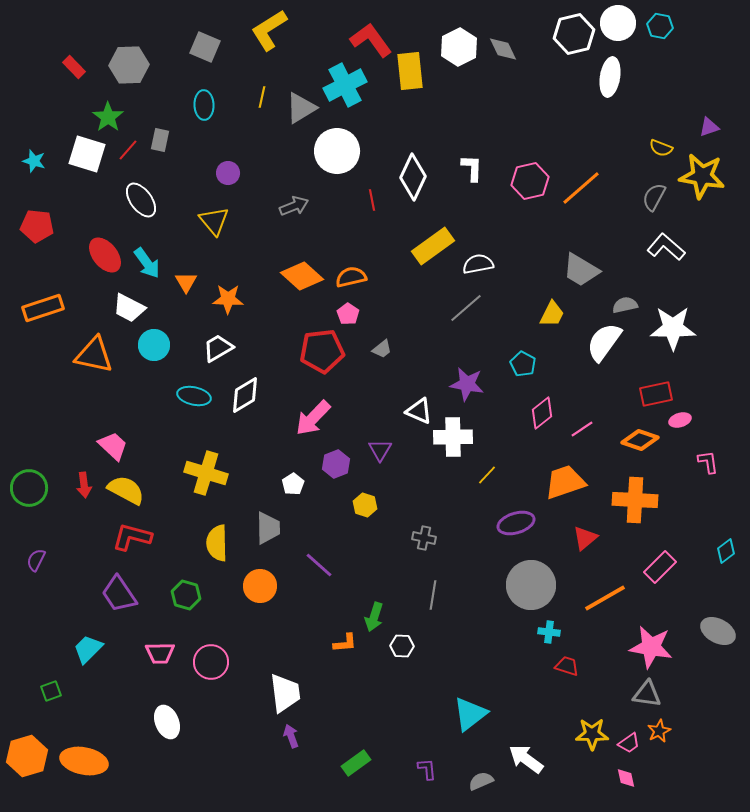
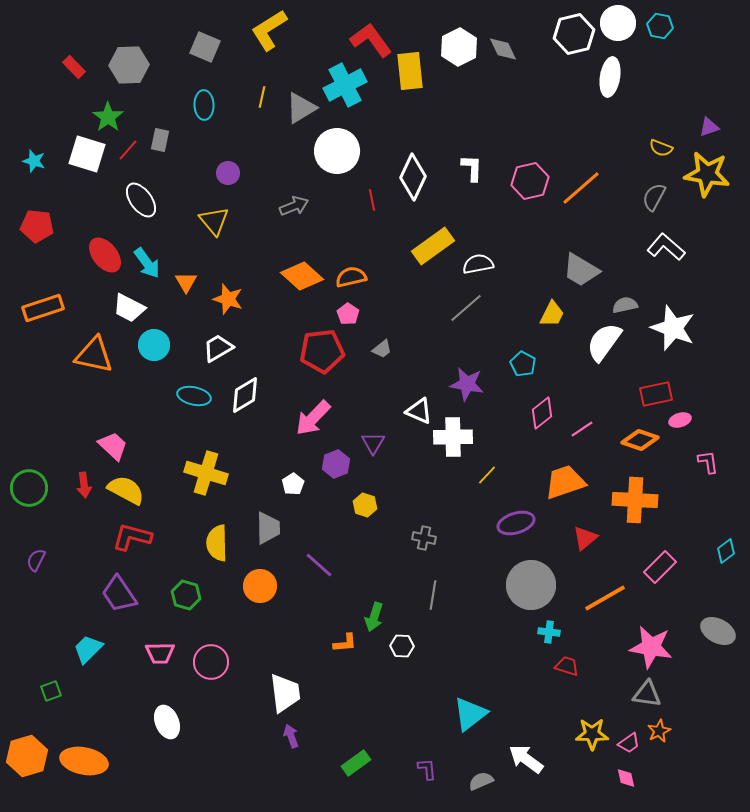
yellow star at (702, 176): moved 5 px right, 2 px up
orange star at (228, 299): rotated 16 degrees clockwise
white star at (673, 328): rotated 21 degrees clockwise
purple triangle at (380, 450): moved 7 px left, 7 px up
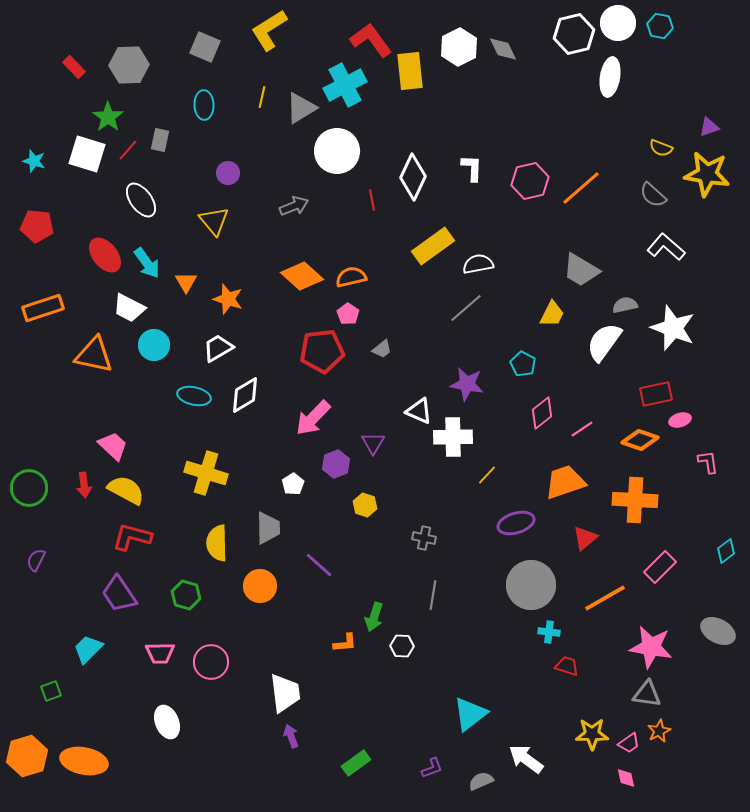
gray semicircle at (654, 197): moved 1 px left, 2 px up; rotated 76 degrees counterclockwise
purple L-shape at (427, 769): moved 5 px right, 1 px up; rotated 75 degrees clockwise
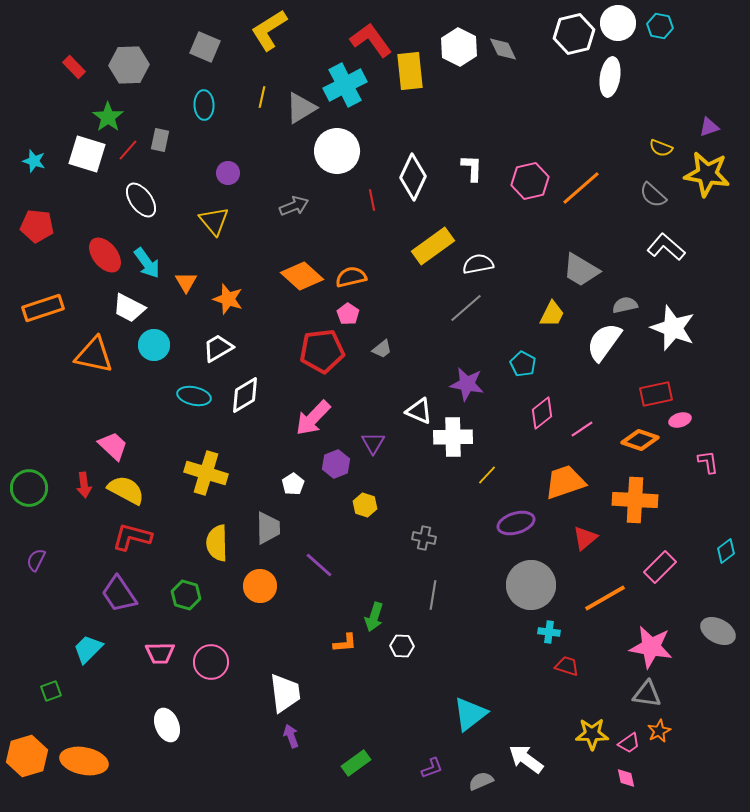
white hexagon at (459, 47): rotated 6 degrees counterclockwise
white ellipse at (167, 722): moved 3 px down
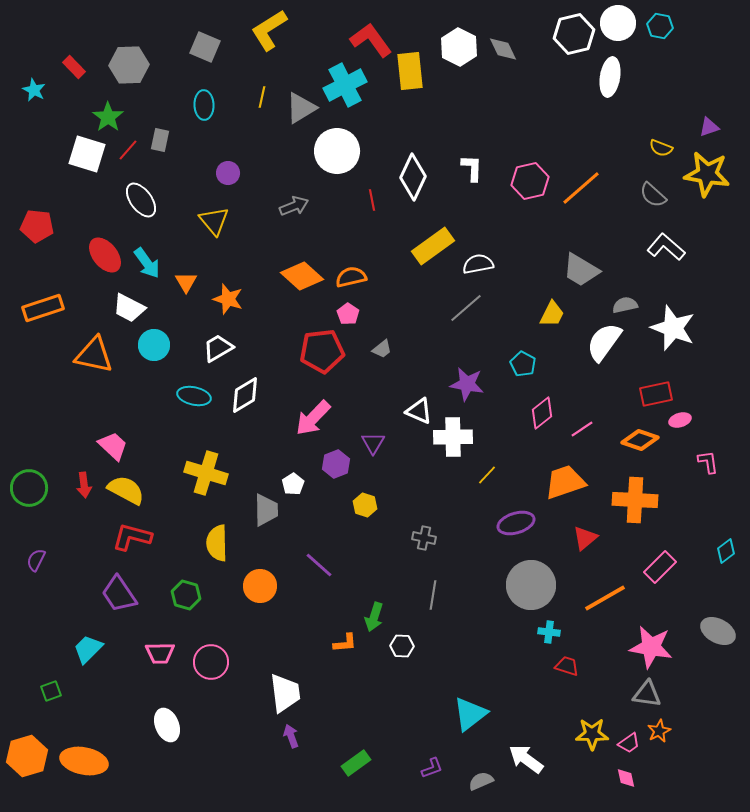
cyan star at (34, 161): moved 71 px up; rotated 10 degrees clockwise
gray trapezoid at (268, 528): moved 2 px left, 18 px up
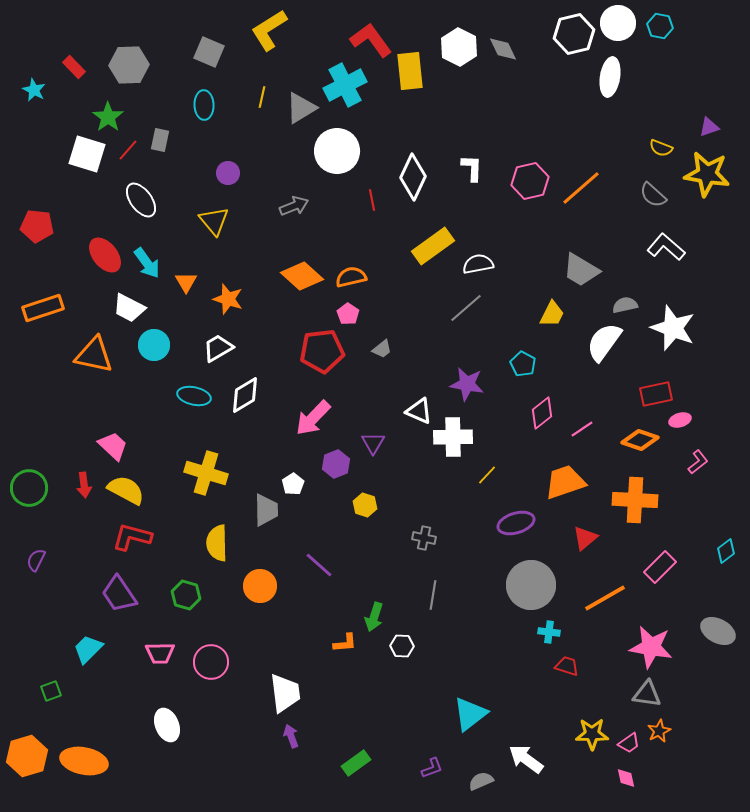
gray square at (205, 47): moved 4 px right, 5 px down
pink L-shape at (708, 462): moved 10 px left; rotated 60 degrees clockwise
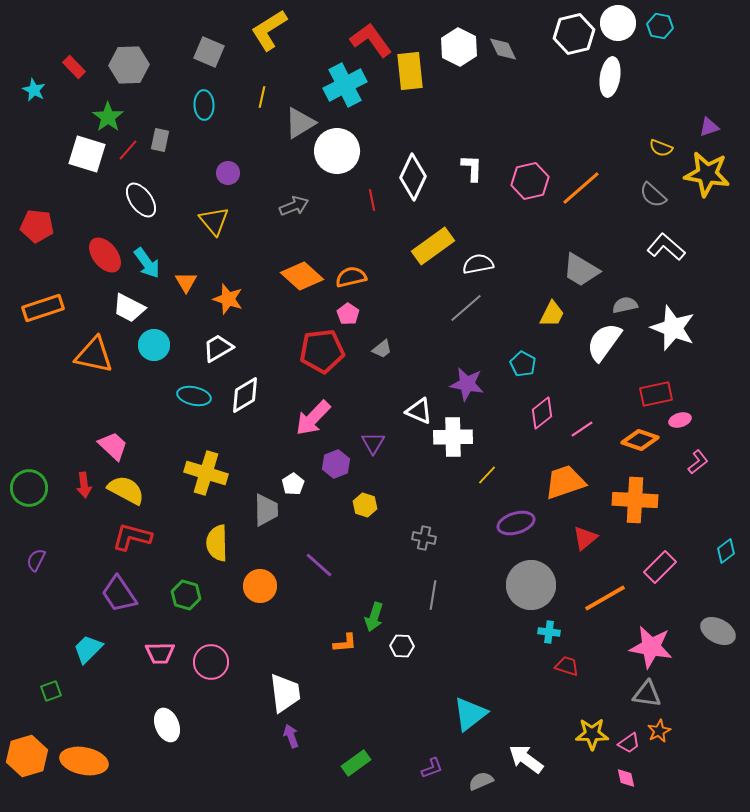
gray triangle at (301, 108): moved 1 px left, 15 px down
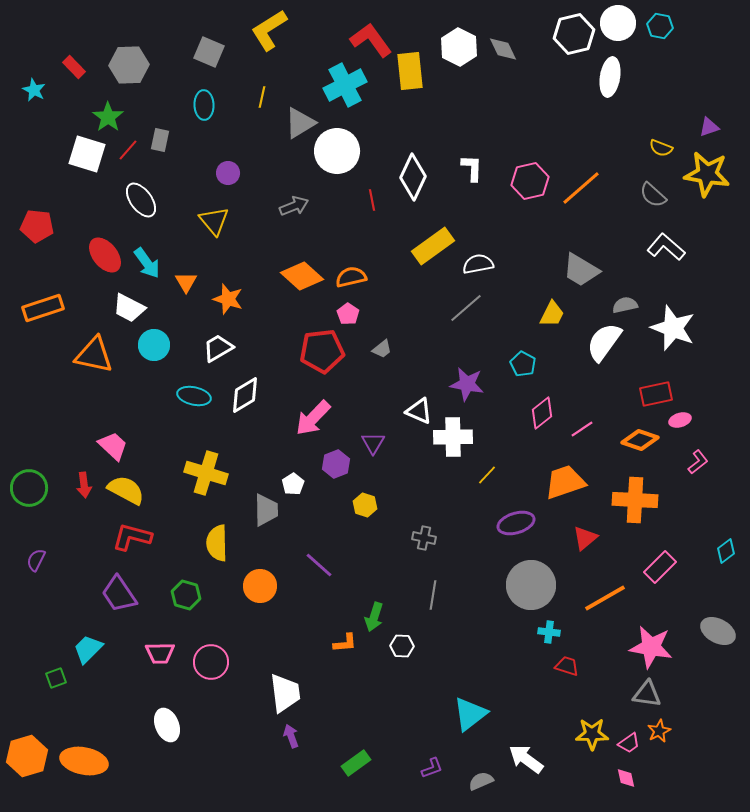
green square at (51, 691): moved 5 px right, 13 px up
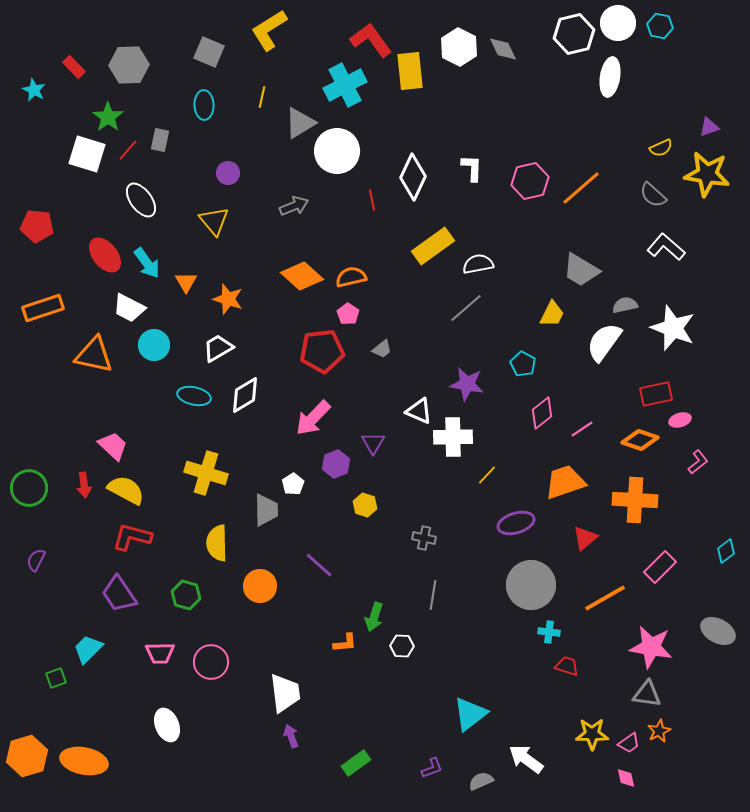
yellow semicircle at (661, 148): rotated 45 degrees counterclockwise
